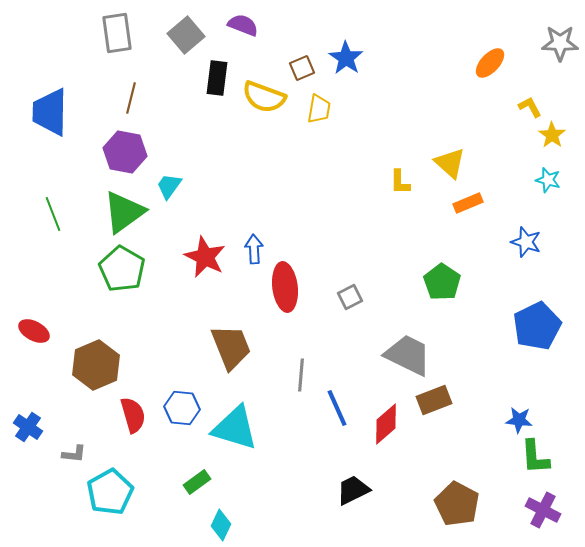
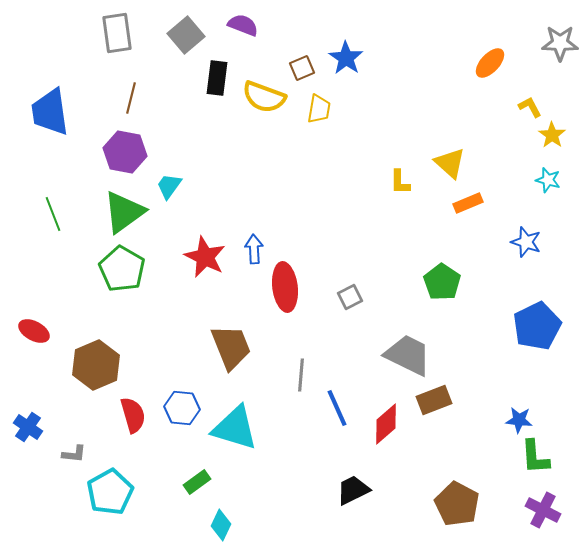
blue trapezoid at (50, 112): rotated 9 degrees counterclockwise
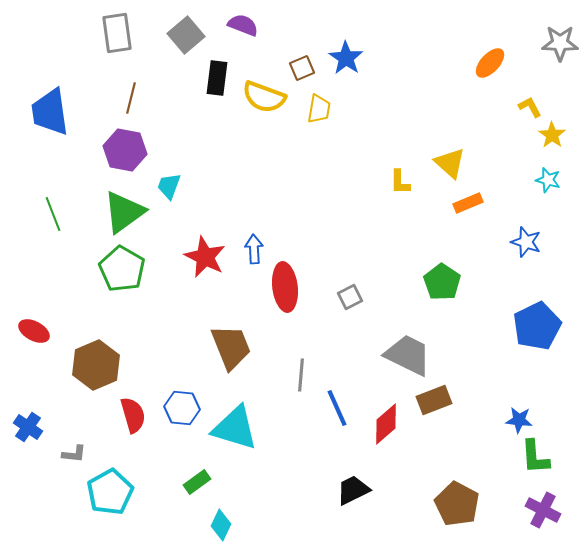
purple hexagon at (125, 152): moved 2 px up
cyan trapezoid at (169, 186): rotated 16 degrees counterclockwise
